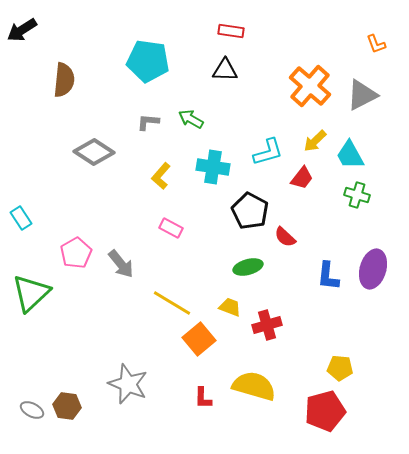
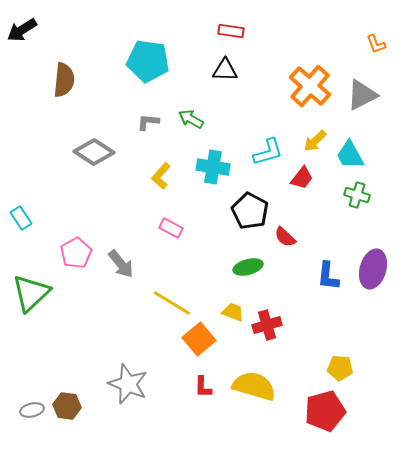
yellow trapezoid: moved 3 px right, 5 px down
red L-shape: moved 11 px up
gray ellipse: rotated 40 degrees counterclockwise
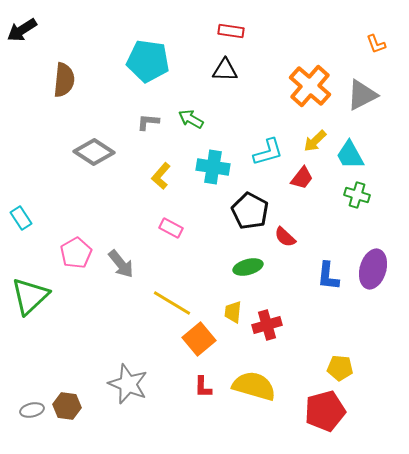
green triangle: moved 1 px left, 3 px down
yellow trapezoid: rotated 105 degrees counterclockwise
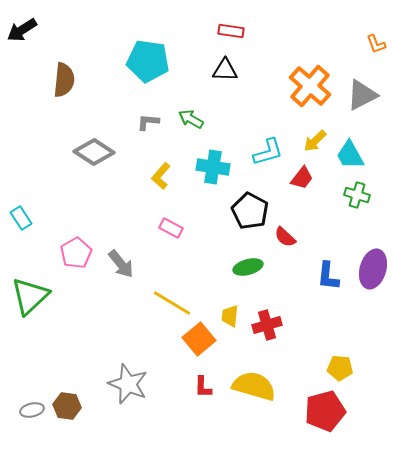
yellow trapezoid: moved 3 px left, 4 px down
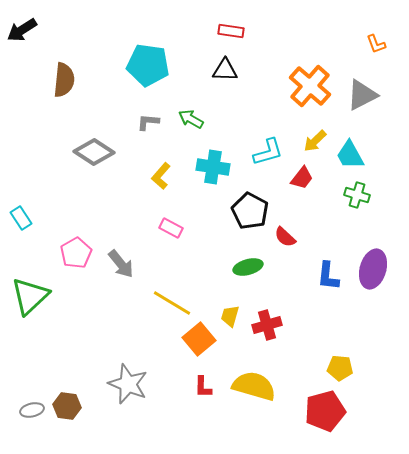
cyan pentagon: moved 4 px down
yellow trapezoid: rotated 10 degrees clockwise
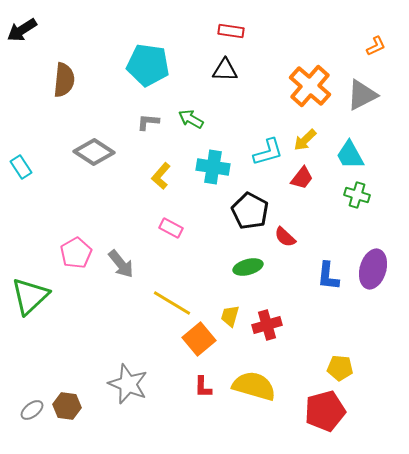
orange L-shape: moved 2 px down; rotated 95 degrees counterclockwise
yellow arrow: moved 10 px left, 1 px up
cyan rectangle: moved 51 px up
gray ellipse: rotated 25 degrees counterclockwise
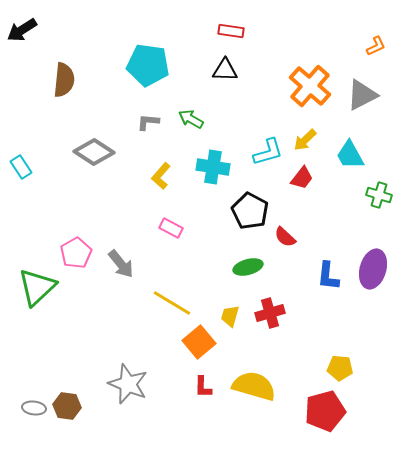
green cross: moved 22 px right
green triangle: moved 7 px right, 9 px up
red cross: moved 3 px right, 12 px up
orange square: moved 3 px down
gray ellipse: moved 2 px right, 2 px up; rotated 45 degrees clockwise
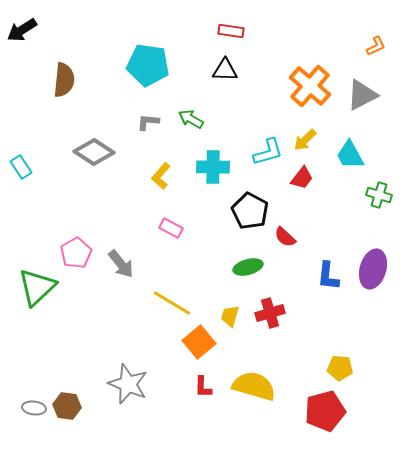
cyan cross: rotated 8 degrees counterclockwise
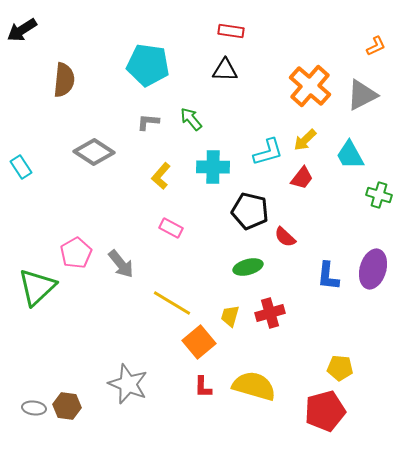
green arrow: rotated 20 degrees clockwise
black pentagon: rotated 15 degrees counterclockwise
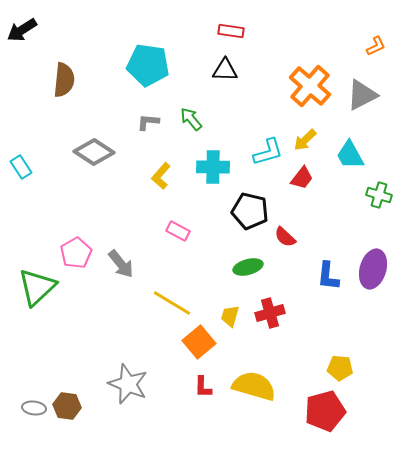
pink rectangle: moved 7 px right, 3 px down
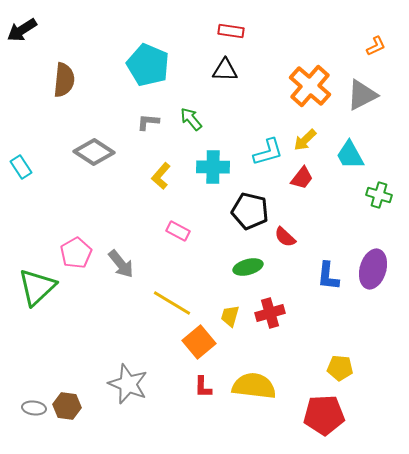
cyan pentagon: rotated 15 degrees clockwise
yellow semicircle: rotated 9 degrees counterclockwise
red pentagon: moved 1 px left, 4 px down; rotated 12 degrees clockwise
